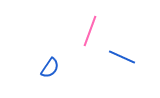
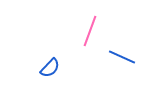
blue semicircle: rotated 10 degrees clockwise
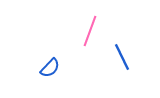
blue line: rotated 40 degrees clockwise
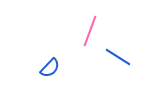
blue line: moved 4 px left; rotated 32 degrees counterclockwise
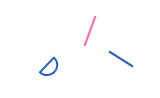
blue line: moved 3 px right, 2 px down
